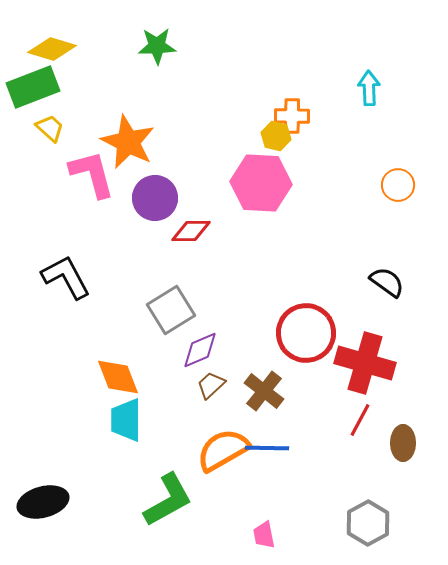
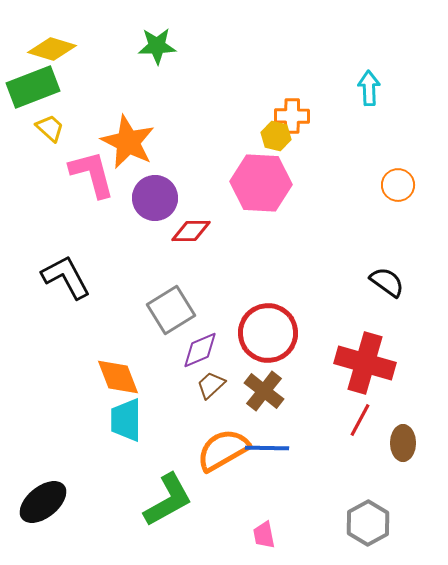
red circle: moved 38 px left
black ellipse: rotated 24 degrees counterclockwise
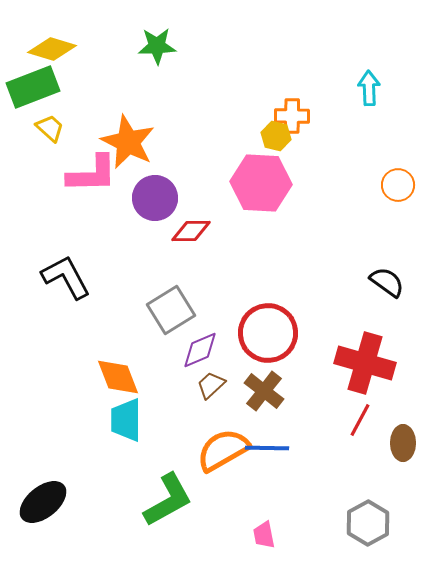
pink L-shape: rotated 104 degrees clockwise
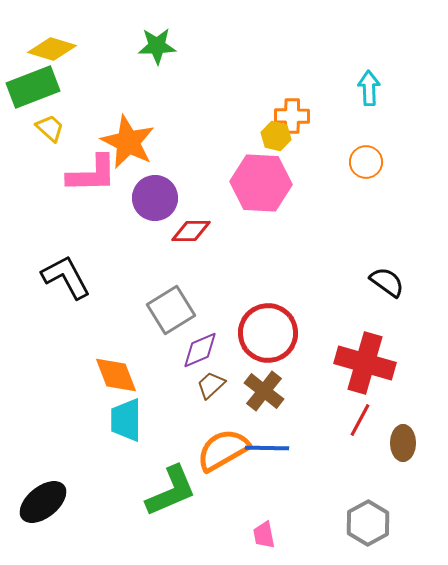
orange circle: moved 32 px left, 23 px up
orange diamond: moved 2 px left, 2 px up
green L-shape: moved 3 px right, 9 px up; rotated 6 degrees clockwise
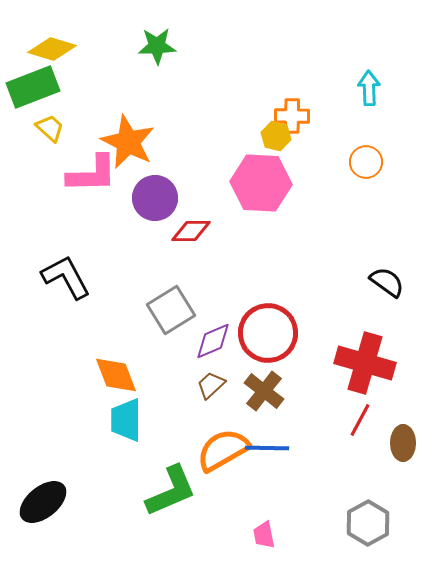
purple diamond: moved 13 px right, 9 px up
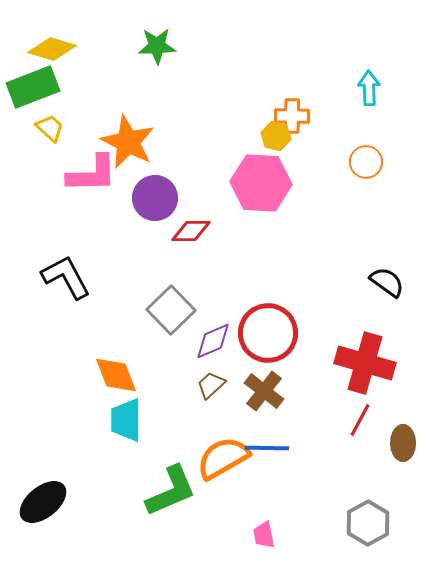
gray square: rotated 12 degrees counterclockwise
orange semicircle: moved 8 px down
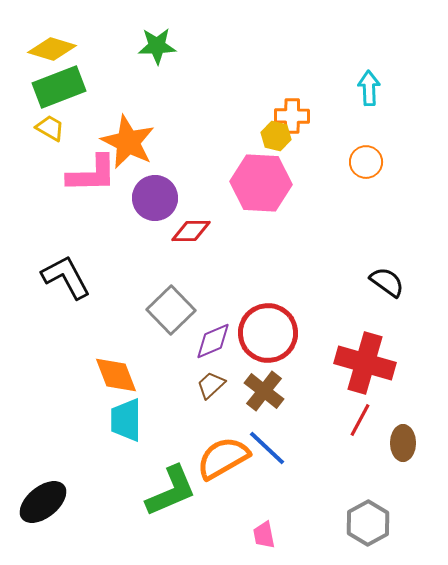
green rectangle: moved 26 px right
yellow trapezoid: rotated 12 degrees counterclockwise
blue line: rotated 42 degrees clockwise
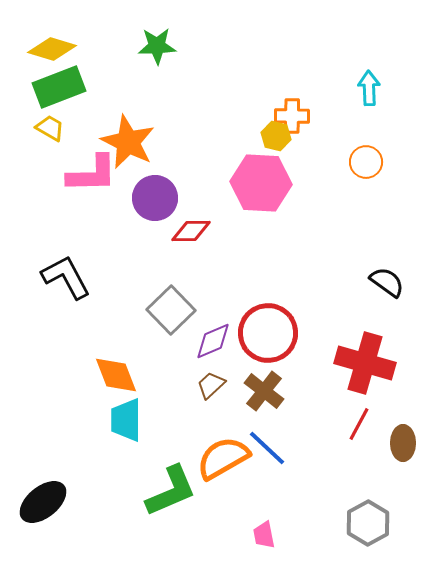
red line: moved 1 px left, 4 px down
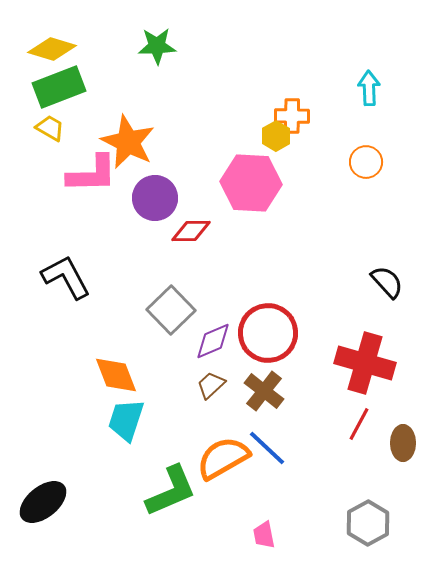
yellow hexagon: rotated 16 degrees clockwise
pink hexagon: moved 10 px left
black semicircle: rotated 12 degrees clockwise
cyan trapezoid: rotated 18 degrees clockwise
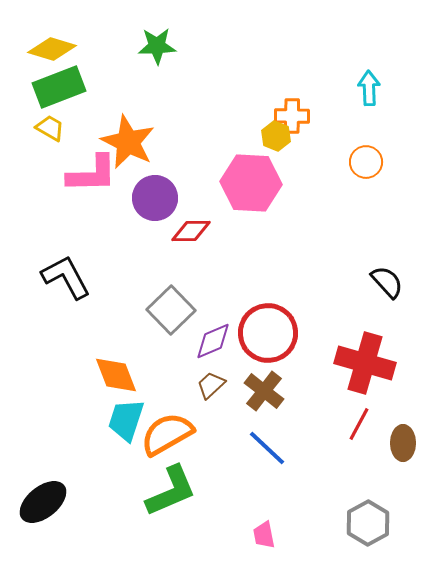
yellow hexagon: rotated 8 degrees counterclockwise
orange semicircle: moved 56 px left, 24 px up
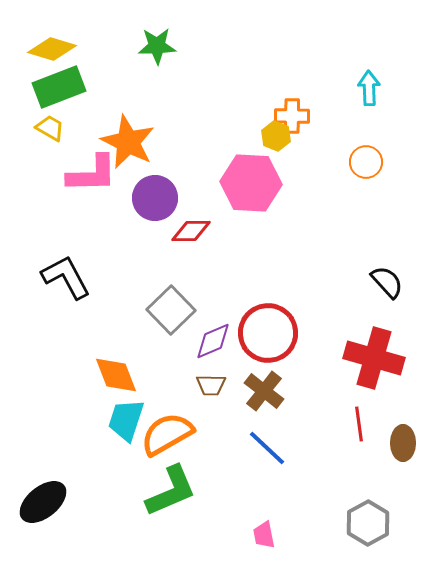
red cross: moved 9 px right, 5 px up
brown trapezoid: rotated 136 degrees counterclockwise
red line: rotated 36 degrees counterclockwise
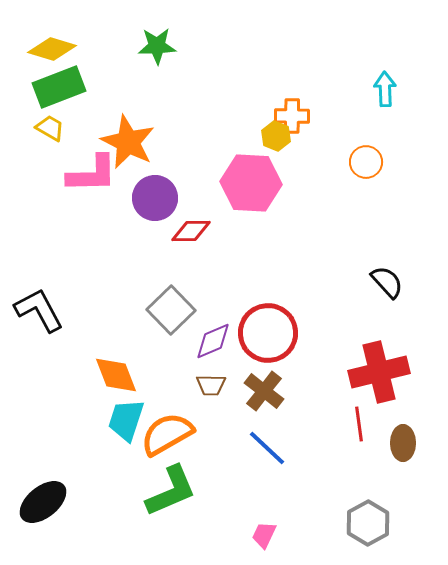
cyan arrow: moved 16 px right, 1 px down
black L-shape: moved 27 px left, 33 px down
red cross: moved 5 px right, 14 px down; rotated 30 degrees counterclockwise
pink trapezoid: rotated 36 degrees clockwise
